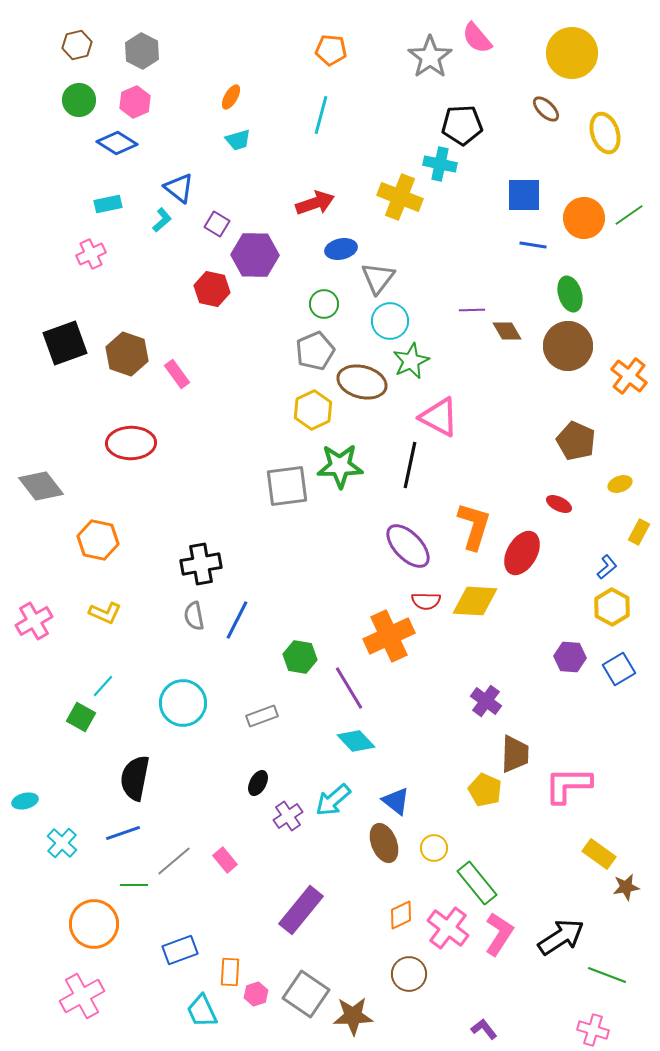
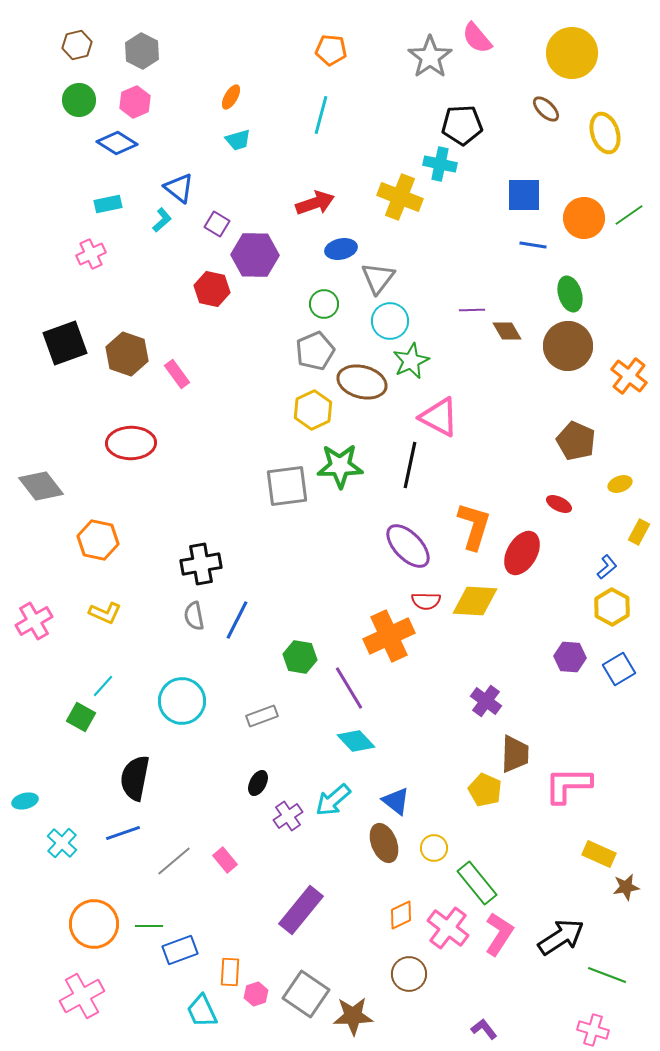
cyan circle at (183, 703): moved 1 px left, 2 px up
yellow rectangle at (599, 854): rotated 12 degrees counterclockwise
green line at (134, 885): moved 15 px right, 41 px down
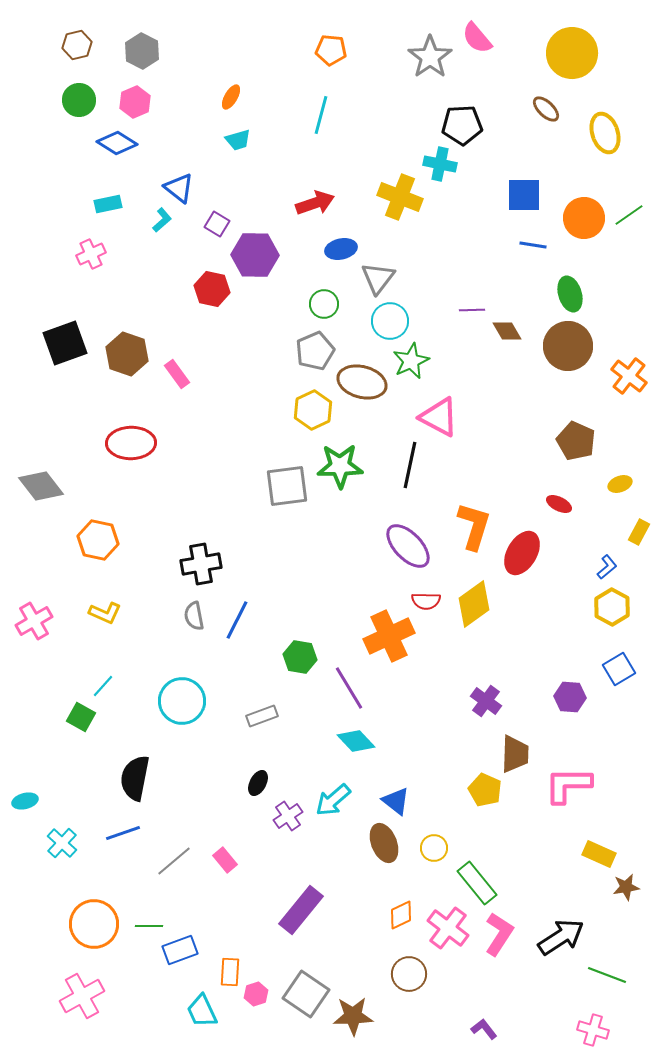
yellow diamond at (475, 601): moved 1 px left, 3 px down; rotated 39 degrees counterclockwise
purple hexagon at (570, 657): moved 40 px down
